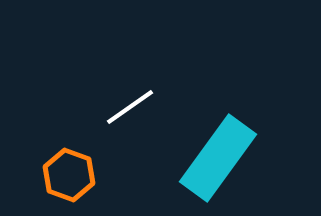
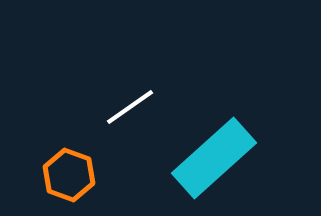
cyan rectangle: moved 4 px left; rotated 12 degrees clockwise
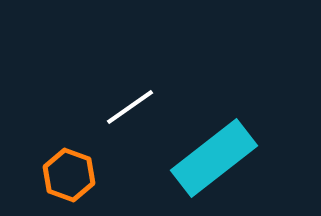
cyan rectangle: rotated 4 degrees clockwise
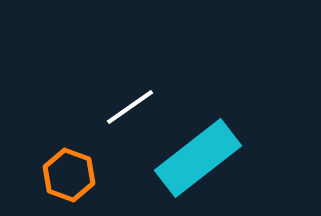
cyan rectangle: moved 16 px left
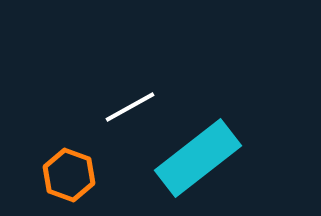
white line: rotated 6 degrees clockwise
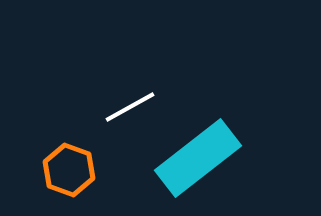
orange hexagon: moved 5 px up
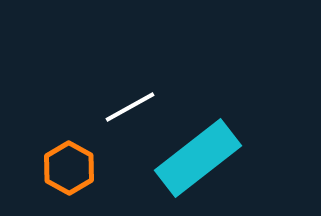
orange hexagon: moved 2 px up; rotated 9 degrees clockwise
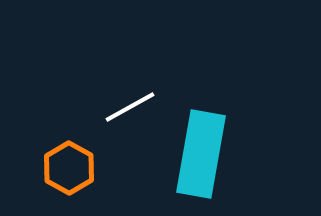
cyan rectangle: moved 3 px right, 4 px up; rotated 42 degrees counterclockwise
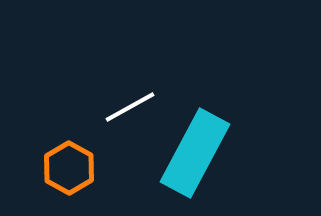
cyan rectangle: moved 6 px left, 1 px up; rotated 18 degrees clockwise
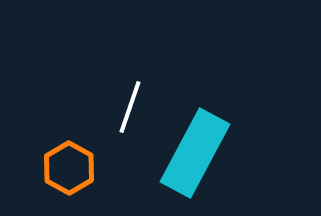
white line: rotated 42 degrees counterclockwise
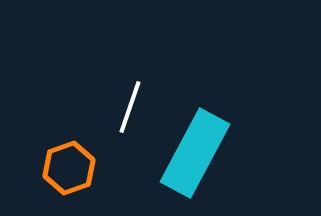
orange hexagon: rotated 12 degrees clockwise
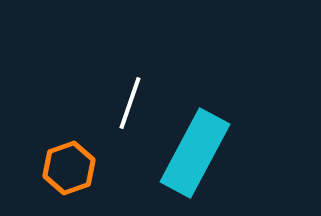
white line: moved 4 px up
